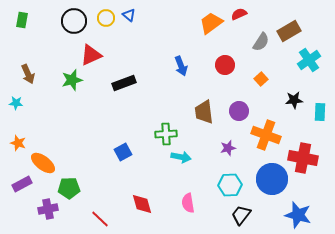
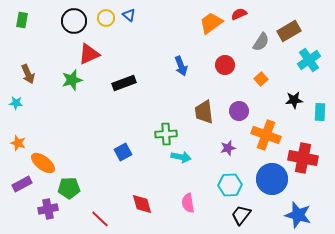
red triangle: moved 2 px left, 1 px up
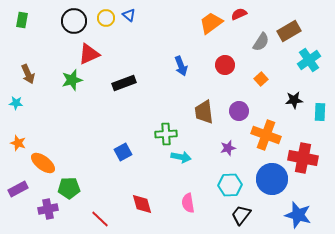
purple rectangle: moved 4 px left, 5 px down
